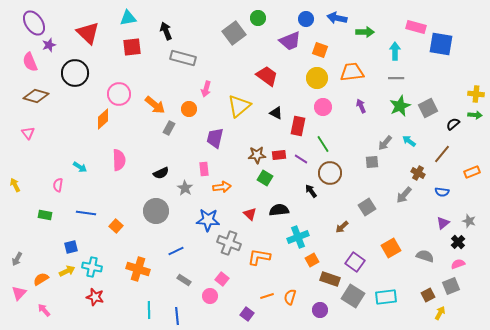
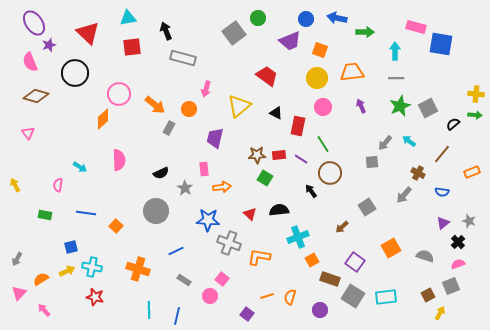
blue line at (177, 316): rotated 18 degrees clockwise
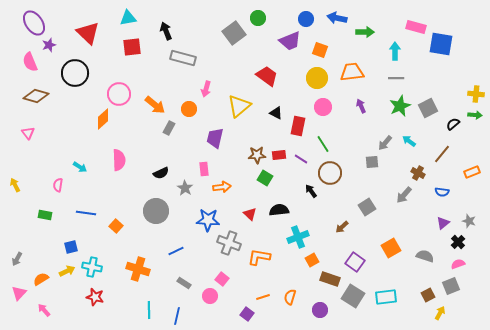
gray rectangle at (184, 280): moved 3 px down
orange line at (267, 296): moved 4 px left, 1 px down
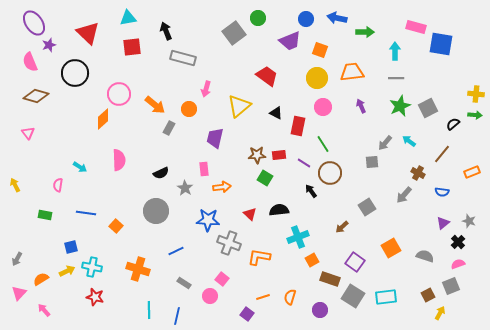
purple line at (301, 159): moved 3 px right, 4 px down
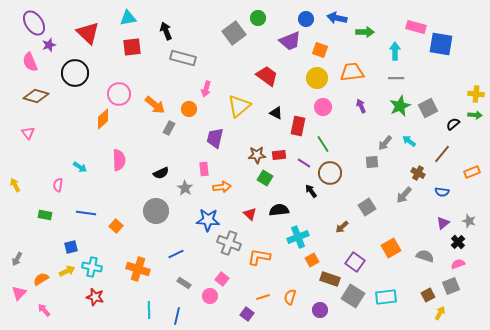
blue line at (176, 251): moved 3 px down
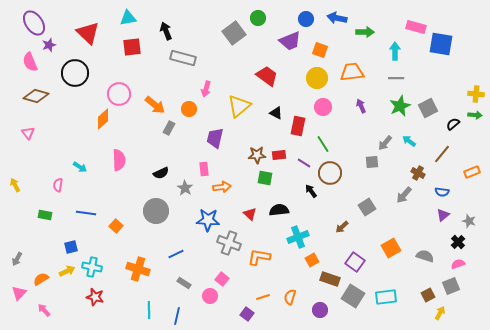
green square at (265, 178): rotated 21 degrees counterclockwise
purple triangle at (443, 223): moved 8 px up
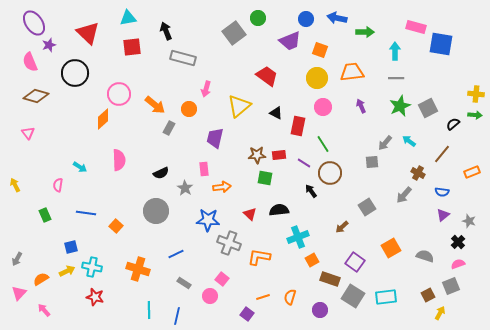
green rectangle at (45, 215): rotated 56 degrees clockwise
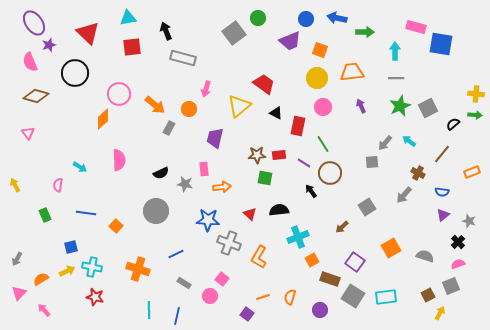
red trapezoid at (267, 76): moved 3 px left, 8 px down
gray star at (185, 188): moved 4 px up; rotated 21 degrees counterclockwise
orange L-shape at (259, 257): rotated 70 degrees counterclockwise
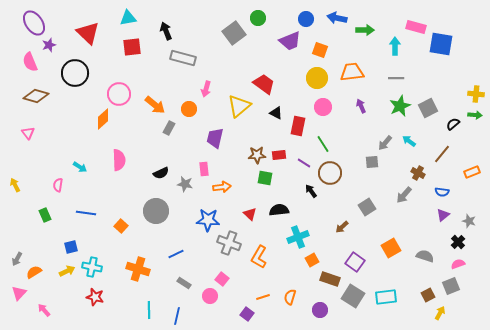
green arrow at (365, 32): moved 2 px up
cyan arrow at (395, 51): moved 5 px up
orange square at (116, 226): moved 5 px right
orange semicircle at (41, 279): moved 7 px left, 7 px up
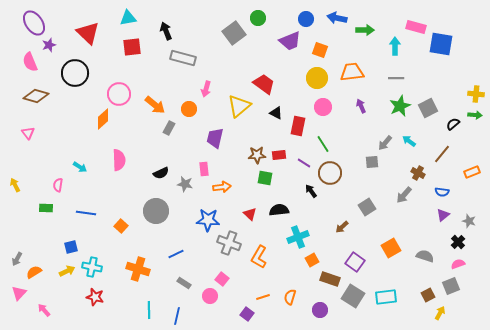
green rectangle at (45, 215): moved 1 px right, 7 px up; rotated 64 degrees counterclockwise
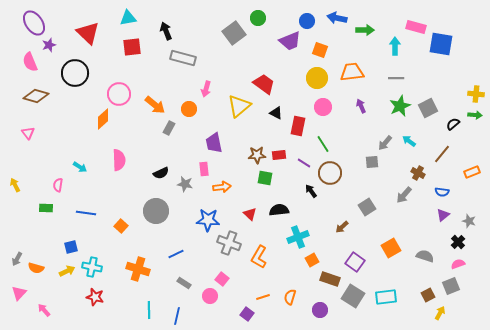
blue circle at (306, 19): moved 1 px right, 2 px down
purple trapezoid at (215, 138): moved 1 px left, 5 px down; rotated 25 degrees counterclockwise
orange semicircle at (34, 272): moved 2 px right, 4 px up; rotated 133 degrees counterclockwise
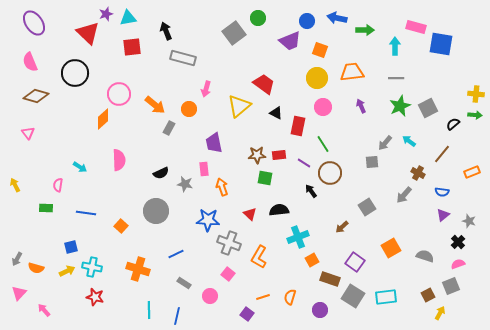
purple star at (49, 45): moved 57 px right, 31 px up
orange arrow at (222, 187): rotated 102 degrees counterclockwise
pink square at (222, 279): moved 6 px right, 5 px up
